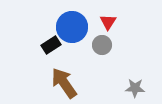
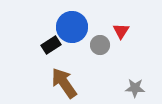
red triangle: moved 13 px right, 9 px down
gray circle: moved 2 px left
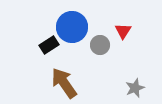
red triangle: moved 2 px right
black rectangle: moved 2 px left
gray star: rotated 24 degrees counterclockwise
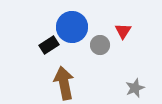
brown arrow: rotated 24 degrees clockwise
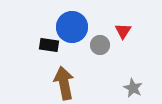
black rectangle: rotated 42 degrees clockwise
gray star: moved 2 px left; rotated 24 degrees counterclockwise
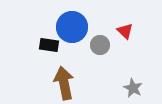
red triangle: moved 2 px right; rotated 18 degrees counterclockwise
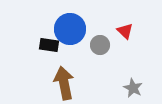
blue circle: moved 2 px left, 2 px down
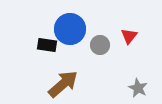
red triangle: moved 4 px right, 5 px down; rotated 24 degrees clockwise
black rectangle: moved 2 px left
brown arrow: moved 1 px left, 1 px down; rotated 60 degrees clockwise
gray star: moved 5 px right
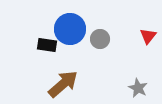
red triangle: moved 19 px right
gray circle: moved 6 px up
